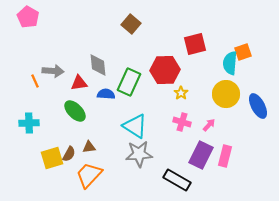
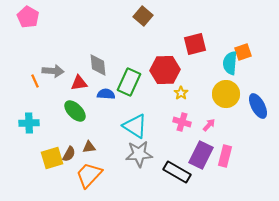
brown square: moved 12 px right, 8 px up
black rectangle: moved 8 px up
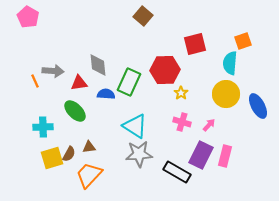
orange square: moved 11 px up
cyan cross: moved 14 px right, 4 px down
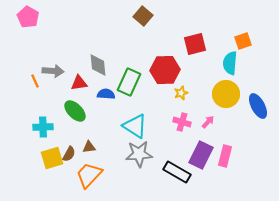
yellow star: rotated 16 degrees clockwise
pink arrow: moved 1 px left, 3 px up
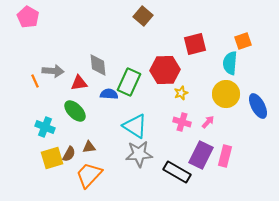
blue semicircle: moved 3 px right
cyan cross: moved 2 px right; rotated 24 degrees clockwise
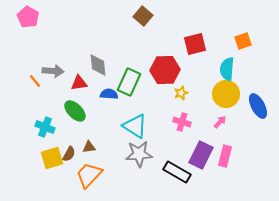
cyan semicircle: moved 3 px left, 6 px down
orange line: rotated 16 degrees counterclockwise
pink arrow: moved 12 px right
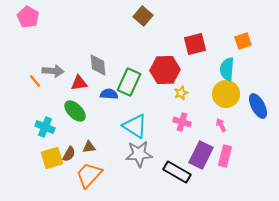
pink arrow: moved 1 px right, 3 px down; rotated 72 degrees counterclockwise
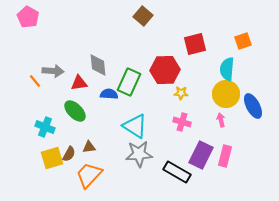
yellow star: rotated 24 degrees clockwise
blue ellipse: moved 5 px left
pink arrow: moved 5 px up; rotated 16 degrees clockwise
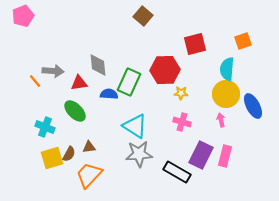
pink pentagon: moved 5 px left, 1 px up; rotated 20 degrees clockwise
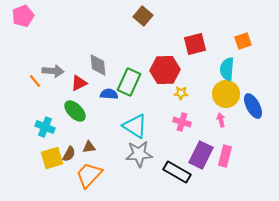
red triangle: rotated 18 degrees counterclockwise
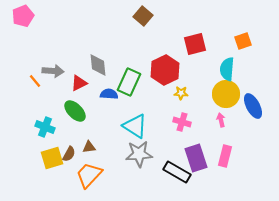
red hexagon: rotated 24 degrees counterclockwise
purple rectangle: moved 5 px left, 3 px down; rotated 44 degrees counterclockwise
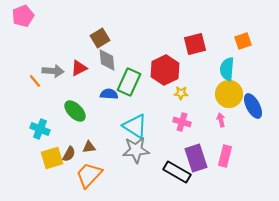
brown square: moved 43 px left, 22 px down; rotated 18 degrees clockwise
gray diamond: moved 9 px right, 5 px up
red triangle: moved 15 px up
yellow circle: moved 3 px right
cyan cross: moved 5 px left, 2 px down
gray star: moved 3 px left, 4 px up
